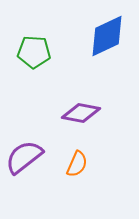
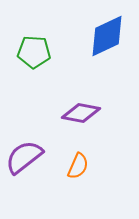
orange semicircle: moved 1 px right, 2 px down
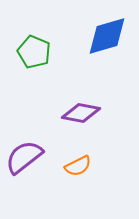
blue diamond: rotated 9 degrees clockwise
green pentagon: rotated 20 degrees clockwise
orange semicircle: rotated 40 degrees clockwise
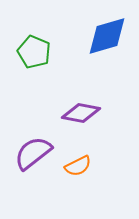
purple semicircle: moved 9 px right, 4 px up
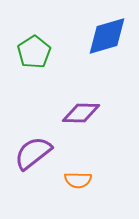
green pentagon: rotated 16 degrees clockwise
purple diamond: rotated 9 degrees counterclockwise
orange semicircle: moved 14 px down; rotated 28 degrees clockwise
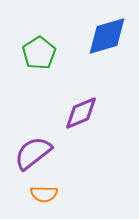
green pentagon: moved 5 px right, 1 px down
purple diamond: rotated 24 degrees counterclockwise
orange semicircle: moved 34 px left, 14 px down
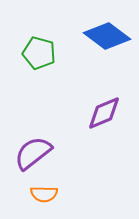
blue diamond: rotated 54 degrees clockwise
green pentagon: rotated 24 degrees counterclockwise
purple diamond: moved 23 px right
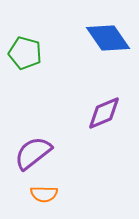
blue diamond: moved 1 px right, 2 px down; rotated 18 degrees clockwise
green pentagon: moved 14 px left
